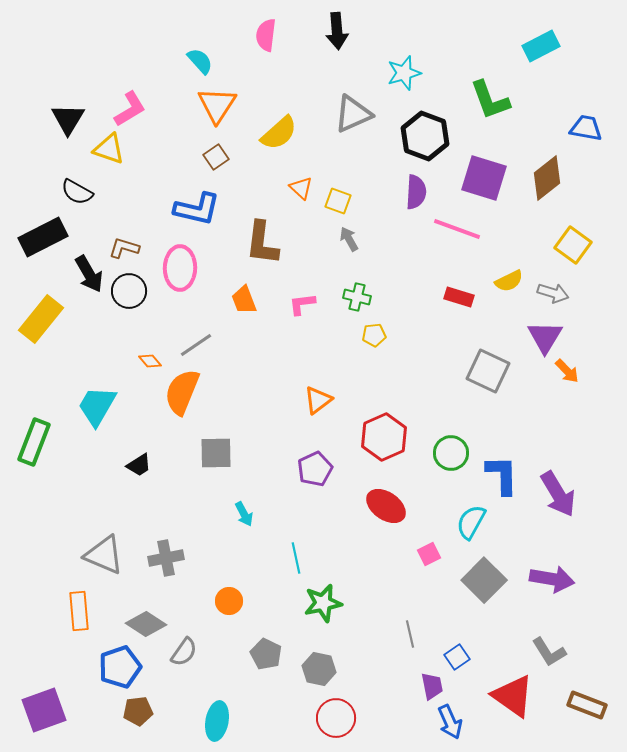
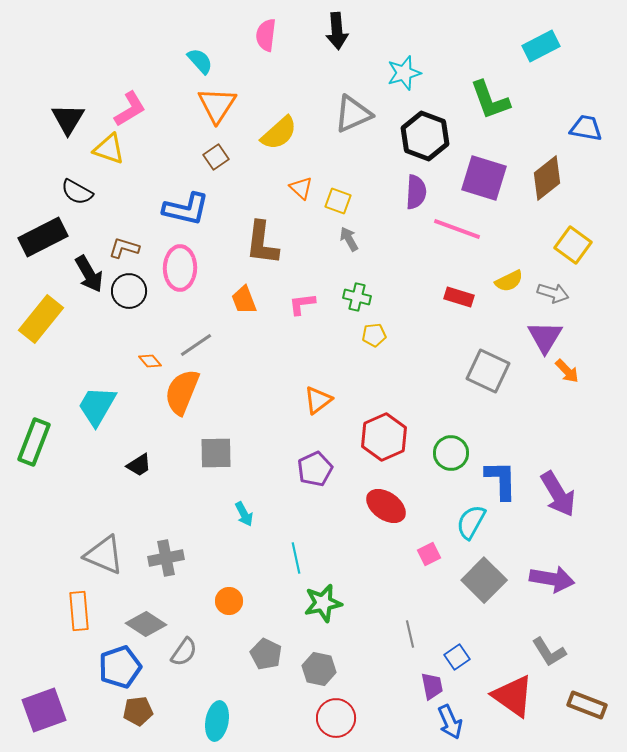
blue L-shape at (197, 209): moved 11 px left
blue L-shape at (502, 475): moved 1 px left, 5 px down
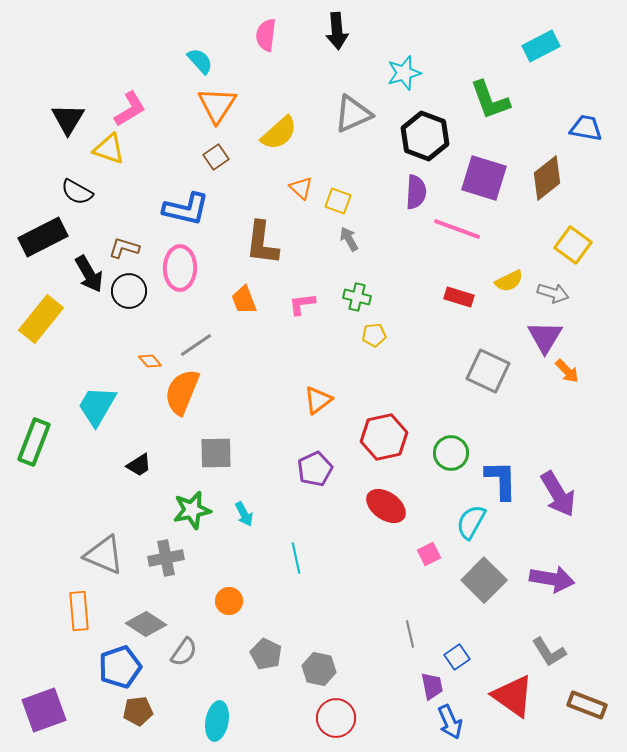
red hexagon at (384, 437): rotated 12 degrees clockwise
green star at (323, 603): moved 131 px left, 93 px up
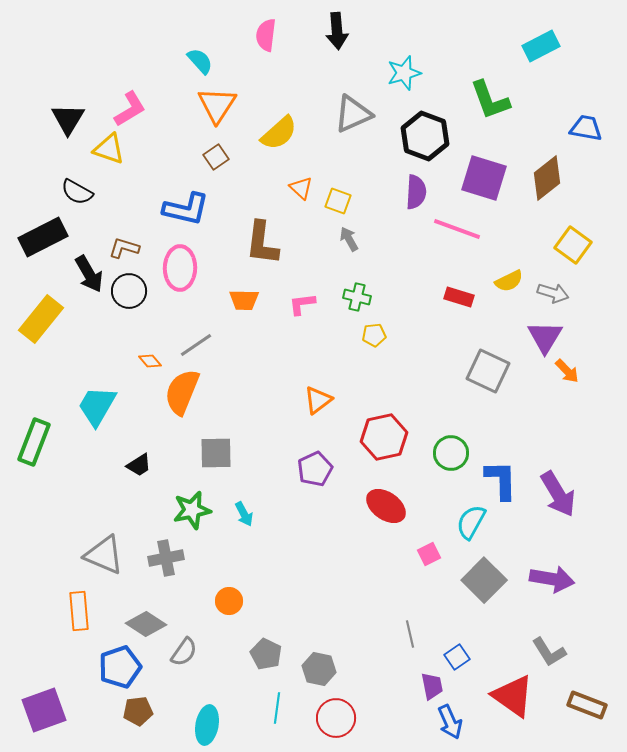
orange trapezoid at (244, 300): rotated 68 degrees counterclockwise
cyan line at (296, 558): moved 19 px left, 150 px down; rotated 20 degrees clockwise
cyan ellipse at (217, 721): moved 10 px left, 4 px down
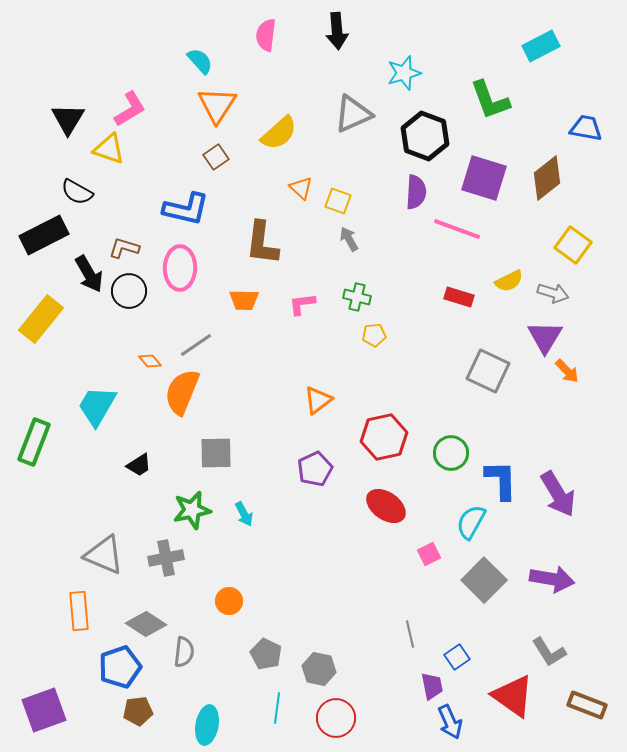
black rectangle at (43, 237): moved 1 px right, 2 px up
gray semicircle at (184, 652): rotated 28 degrees counterclockwise
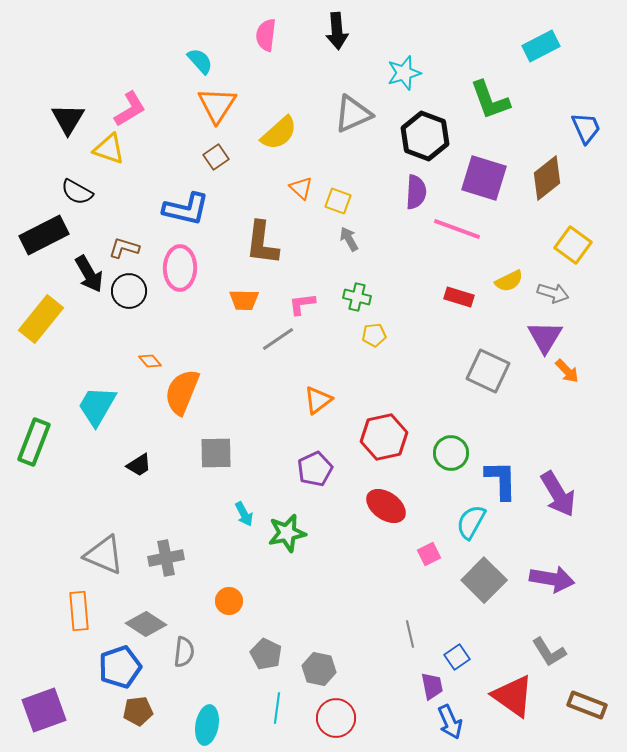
blue trapezoid at (586, 128): rotated 56 degrees clockwise
gray line at (196, 345): moved 82 px right, 6 px up
green star at (192, 510): moved 95 px right, 23 px down
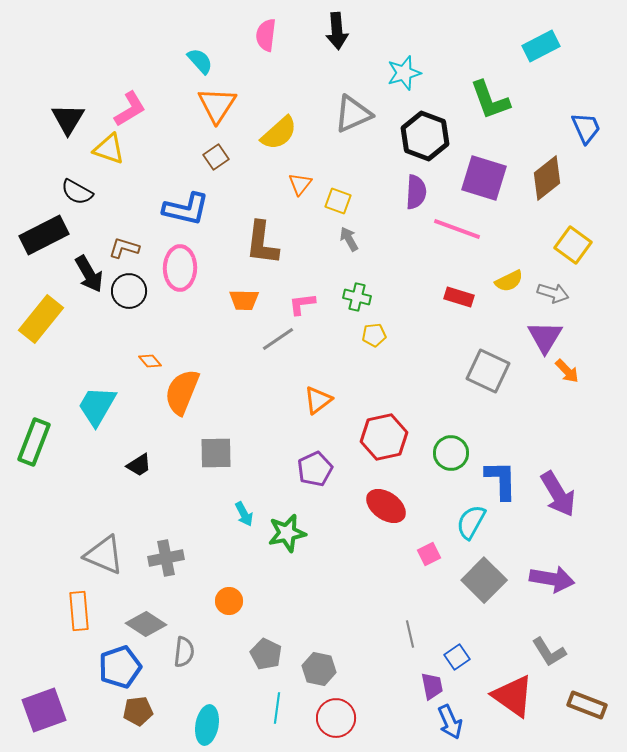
orange triangle at (301, 188): moved 1 px left, 4 px up; rotated 25 degrees clockwise
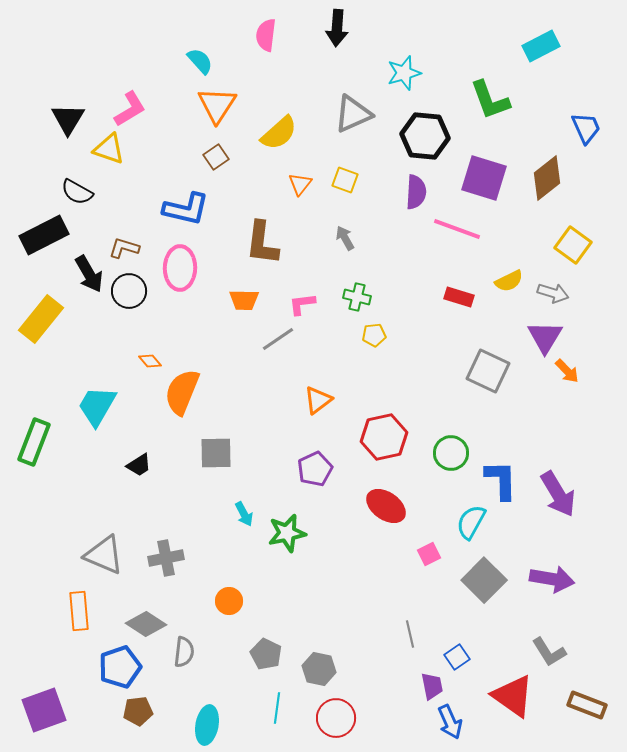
black arrow at (337, 31): moved 3 px up; rotated 9 degrees clockwise
black hexagon at (425, 136): rotated 15 degrees counterclockwise
yellow square at (338, 201): moved 7 px right, 21 px up
gray arrow at (349, 239): moved 4 px left, 1 px up
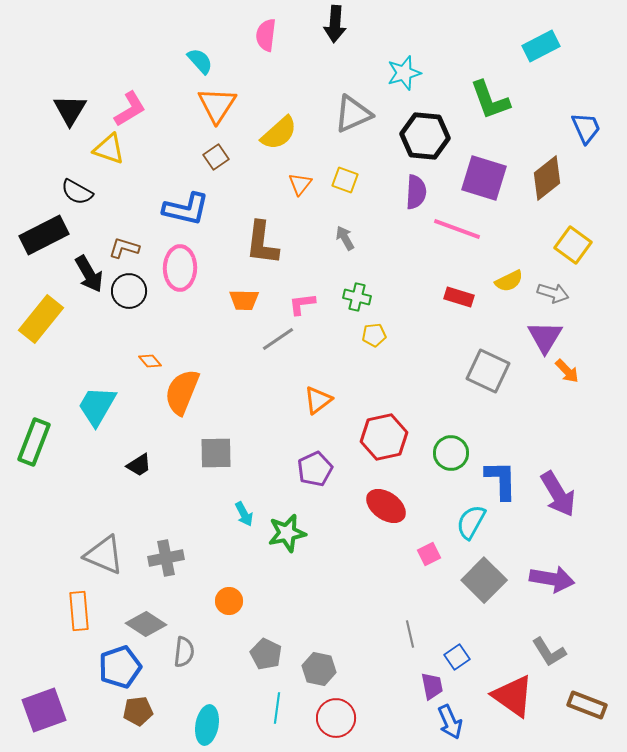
black arrow at (337, 28): moved 2 px left, 4 px up
black triangle at (68, 119): moved 2 px right, 9 px up
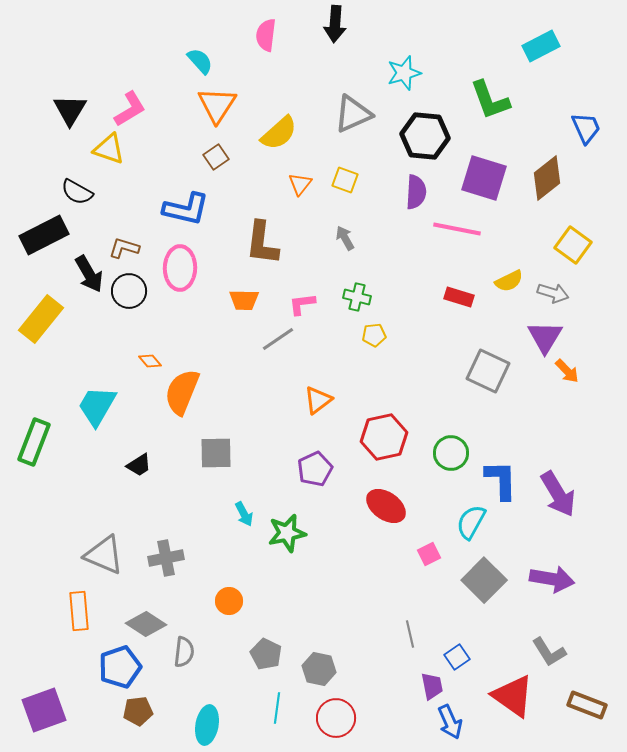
pink line at (457, 229): rotated 9 degrees counterclockwise
